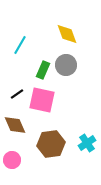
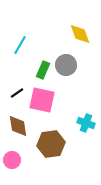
yellow diamond: moved 13 px right
black line: moved 1 px up
brown diamond: moved 3 px right, 1 px down; rotated 15 degrees clockwise
cyan cross: moved 1 px left, 20 px up; rotated 36 degrees counterclockwise
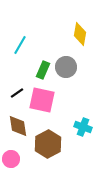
yellow diamond: rotated 30 degrees clockwise
gray circle: moved 2 px down
cyan cross: moved 3 px left, 4 px down
brown hexagon: moved 3 px left; rotated 20 degrees counterclockwise
pink circle: moved 1 px left, 1 px up
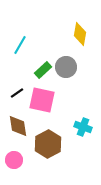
green rectangle: rotated 24 degrees clockwise
pink circle: moved 3 px right, 1 px down
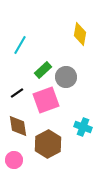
gray circle: moved 10 px down
pink square: moved 4 px right; rotated 32 degrees counterclockwise
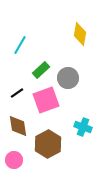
green rectangle: moved 2 px left
gray circle: moved 2 px right, 1 px down
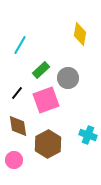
black line: rotated 16 degrees counterclockwise
cyan cross: moved 5 px right, 8 px down
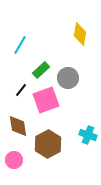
black line: moved 4 px right, 3 px up
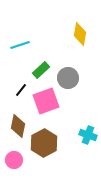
cyan line: rotated 42 degrees clockwise
pink square: moved 1 px down
brown diamond: rotated 20 degrees clockwise
brown hexagon: moved 4 px left, 1 px up
